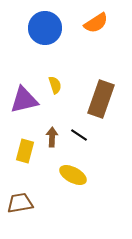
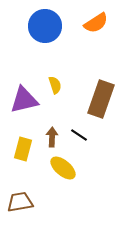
blue circle: moved 2 px up
yellow rectangle: moved 2 px left, 2 px up
yellow ellipse: moved 10 px left, 7 px up; rotated 12 degrees clockwise
brown trapezoid: moved 1 px up
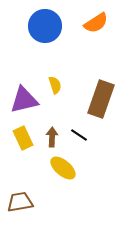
yellow rectangle: moved 11 px up; rotated 40 degrees counterclockwise
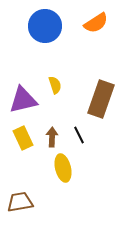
purple triangle: moved 1 px left
black line: rotated 30 degrees clockwise
yellow ellipse: rotated 36 degrees clockwise
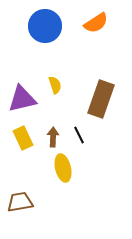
purple triangle: moved 1 px left, 1 px up
brown arrow: moved 1 px right
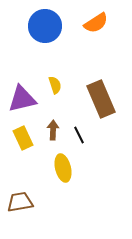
brown rectangle: rotated 42 degrees counterclockwise
brown arrow: moved 7 px up
